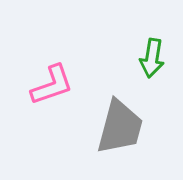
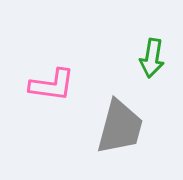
pink L-shape: rotated 27 degrees clockwise
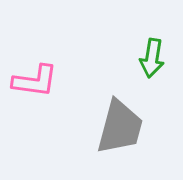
pink L-shape: moved 17 px left, 4 px up
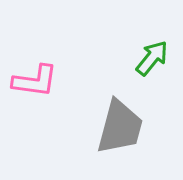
green arrow: rotated 150 degrees counterclockwise
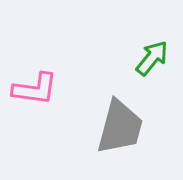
pink L-shape: moved 8 px down
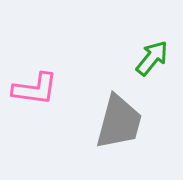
gray trapezoid: moved 1 px left, 5 px up
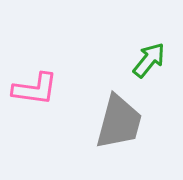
green arrow: moved 3 px left, 2 px down
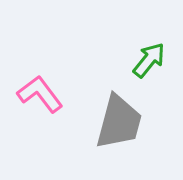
pink L-shape: moved 5 px right, 5 px down; rotated 135 degrees counterclockwise
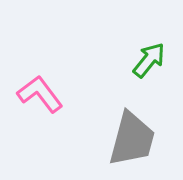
gray trapezoid: moved 13 px right, 17 px down
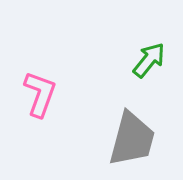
pink L-shape: rotated 57 degrees clockwise
